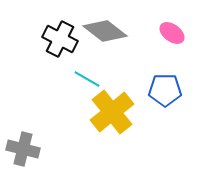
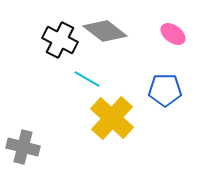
pink ellipse: moved 1 px right, 1 px down
black cross: moved 1 px down
yellow cross: moved 6 px down; rotated 9 degrees counterclockwise
gray cross: moved 2 px up
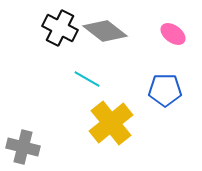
black cross: moved 12 px up
yellow cross: moved 1 px left, 5 px down; rotated 9 degrees clockwise
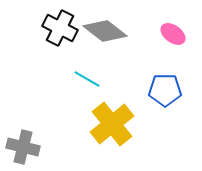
yellow cross: moved 1 px right, 1 px down
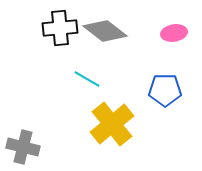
black cross: rotated 32 degrees counterclockwise
pink ellipse: moved 1 px right, 1 px up; rotated 45 degrees counterclockwise
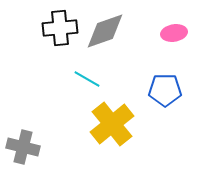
gray diamond: rotated 57 degrees counterclockwise
